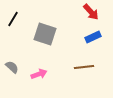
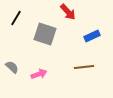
red arrow: moved 23 px left
black line: moved 3 px right, 1 px up
blue rectangle: moved 1 px left, 1 px up
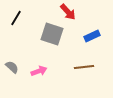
gray square: moved 7 px right
pink arrow: moved 3 px up
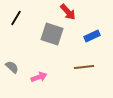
pink arrow: moved 6 px down
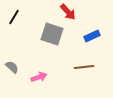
black line: moved 2 px left, 1 px up
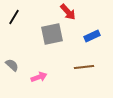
gray square: rotated 30 degrees counterclockwise
gray semicircle: moved 2 px up
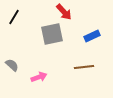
red arrow: moved 4 px left
